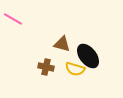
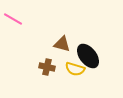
brown cross: moved 1 px right
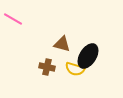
black ellipse: rotated 70 degrees clockwise
